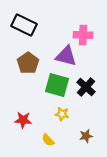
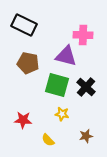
brown pentagon: rotated 25 degrees counterclockwise
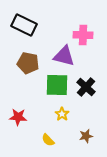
purple triangle: moved 2 px left
green square: rotated 15 degrees counterclockwise
yellow star: rotated 24 degrees clockwise
red star: moved 5 px left, 3 px up
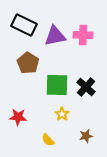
purple triangle: moved 9 px left, 20 px up; rotated 25 degrees counterclockwise
brown pentagon: rotated 20 degrees clockwise
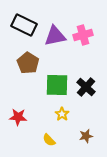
pink cross: rotated 18 degrees counterclockwise
yellow semicircle: moved 1 px right
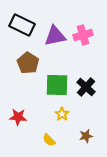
black rectangle: moved 2 px left
